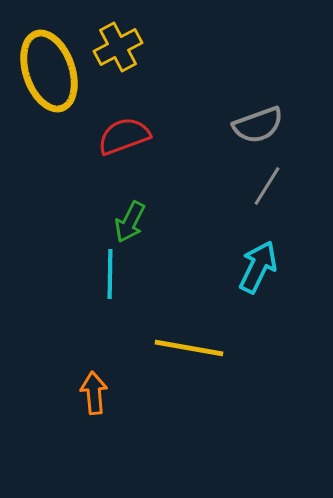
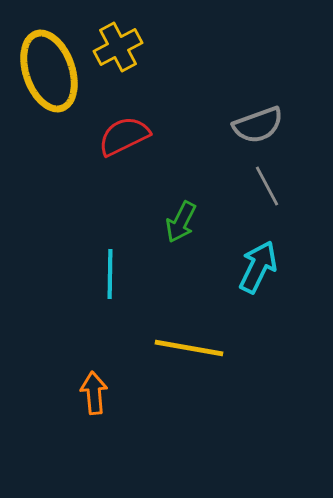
red semicircle: rotated 6 degrees counterclockwise
gray line: rotated 60 degrees counterclockwise
green arrow: moved 51 px right
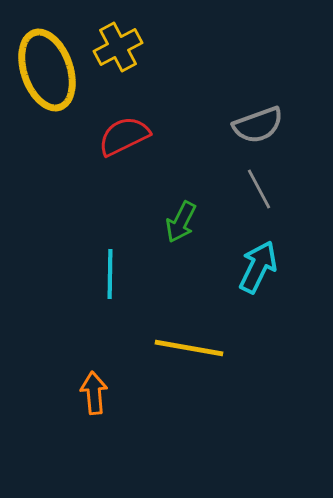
yellow ellipse: moved 2 px left, 1 px up
gray line: moved 8 px left, 3 px down
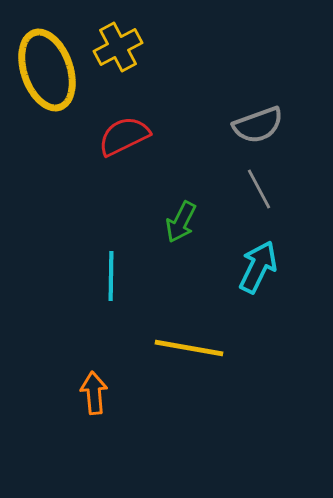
cyan line: moved 1 px right, 2 px down
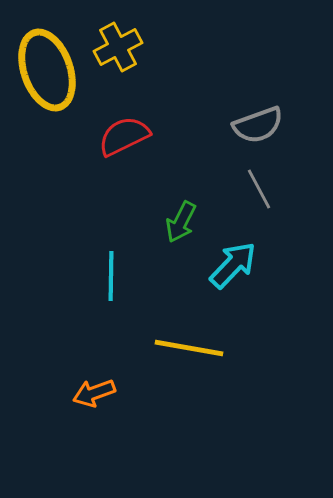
cyan arrow: moved 25 px left, 2 px up; rotated 18 degrees clockwise
orange arrow: rotated 105 degrees counterclockwise
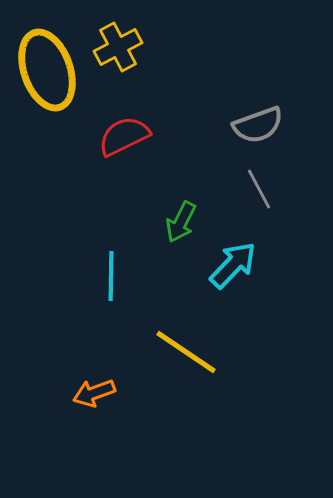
yellow line: moved 3 px left, 4 px down; rotated 24 degrees clockwise
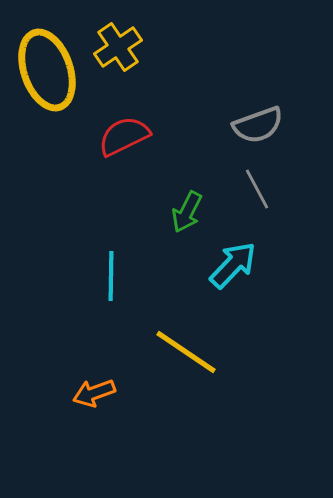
yellow cross: rotated 6 degrees counterclockwise
gray line: moved 2 px left
green arrow: moved 6 px right, 10 px up
